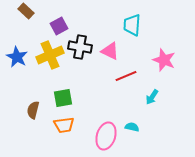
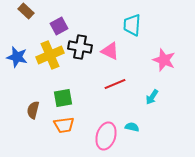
blue star: rotated 15 degrees counterclockwise
red line: moved 11 px left, 8 px down
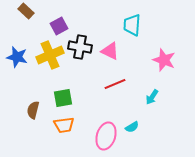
cyan semicircle: rotated 136 degrees clockwise
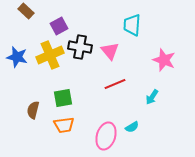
pink triangle: rotated 24 degrees clockwise
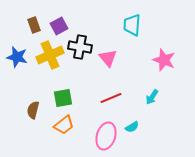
brown rectangle: moved 8 px right, 14 px down; rotated 28 degrees clockwise
pink triangle: moved 2 px left, 7 px down
red line: moved 4 px left, 14 px down
orange trapezoid: rotated 30 degrees counterclockwise
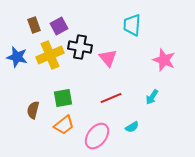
pink ellipse: moved 9 px left; rotated 20 degrees clockwise
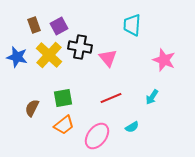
yellow cross: moved 1 px left; rotated 24 degrees counterclockwise
brown semicircle: moved 1 px left, 2 px up; rotated 12 degrees clockwise
